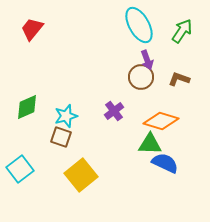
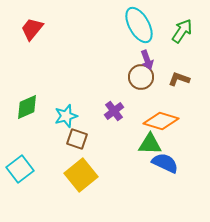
brown square: moved 16 px right, 2 px down
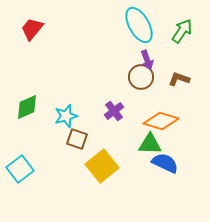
yellow square: moved 21 px right, 9 px up
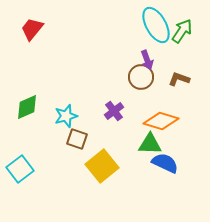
cyan ellipse: moved 17 px right
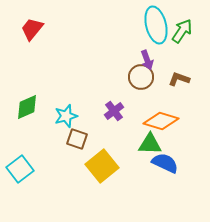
cyan ellipse: rotated 15 degrees clockwise
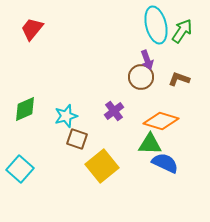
green diamond: moved 2 px left, 2 px down
cyan square: rotated 12 degrees counterclockwise
